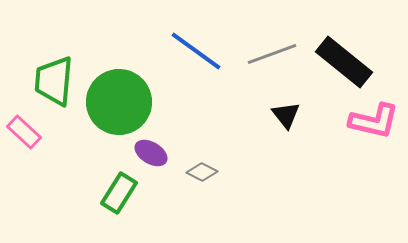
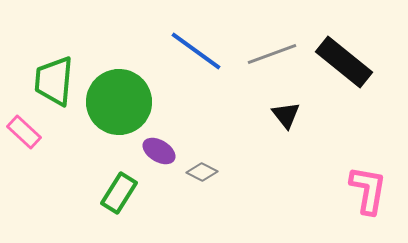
pink L-shape: moved 6 px left, 69 px down; rotated 93 degrees counterclockwise
purple ellipse: moved 8 px right, 2 px up
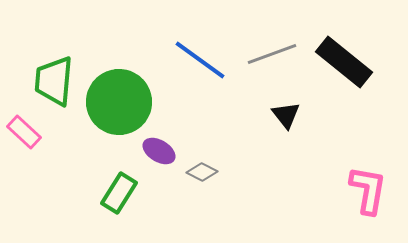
blue line: moved 4 px right, 9 px down
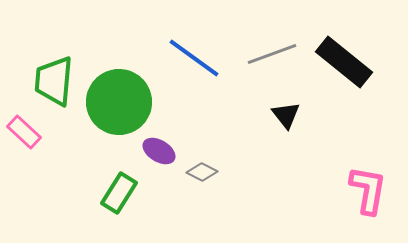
blue line: moved 6 px left, 2 px up
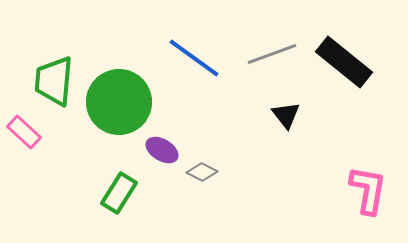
purple ellipse: moved 3 px right, 1 px up
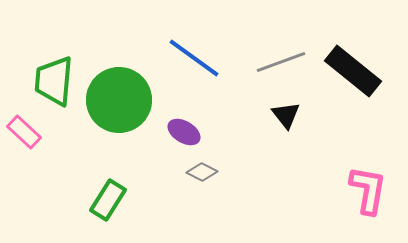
gray line: moved 9 px right, 8 px down
black rectangle: moved 9 px right, 9 px down
green circle: moved 2 px up
purple ellipse: moved 22 px right, 18 px up
green rectangle: moved 11 px left, 7 px down
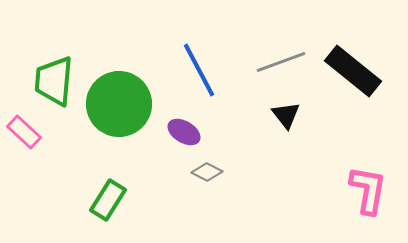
blue line: moved 5 px right, 12 px down; rotated 26 degrees clockwise
green circle: moved 4 px down
gray diamond: moved 5 px right
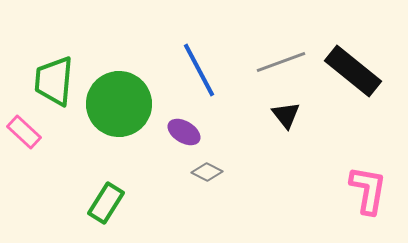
green rectangle: moved 2 px left, 3 px down
